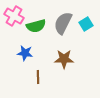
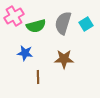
pink cross: rotated 30 degrees clockwise
gray semicircle: rotated 10 degrees counterclockwise
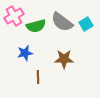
gray semicircle: moved 1 px left, 1 px up; rotated 70 degrees counterclockwise
blue star: rotated 21 degrees counterclockwise
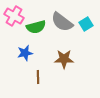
pink cross: rotated 30 degrees counterclockwise
green semicircle: moved 1 px down
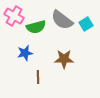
gray semicircle: moved 2 px up
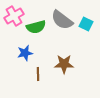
pink cross: rotated 30 degrees clockwise
cyan square: rotated 32 degrees counterclockwise
brown star: moved 5 px down
brown line: moved 3 px up
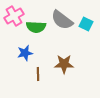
green semicircle: rotated 18 degrees clockwise
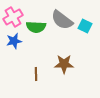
pink cross: moved 1 px left, 1 px down
cyan square: moved 1 px left, 2 px down
blue star: moved 11 px left, 12 px up
brown line: moved 2 px left
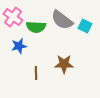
pink cross: rotated 24 degrees counterclockwise
blue star: moved 5 px right, 5 px down
brown line: moved 1 px up
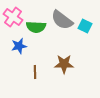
brown line: moved 1 px left, 1 px up
